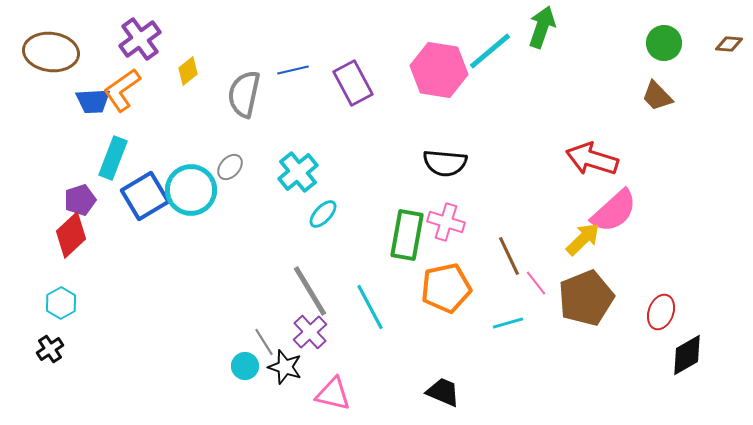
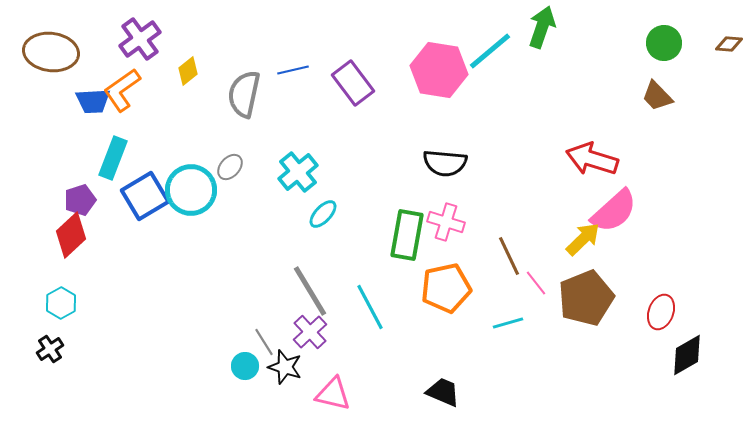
purple rectangle at (353, 83): rotated 9 degrees counterclockwise
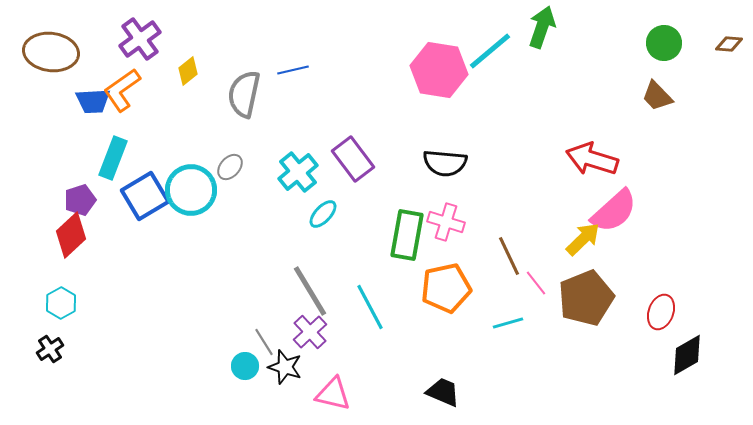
purple rectangle at (353, 83): moved 76 px down
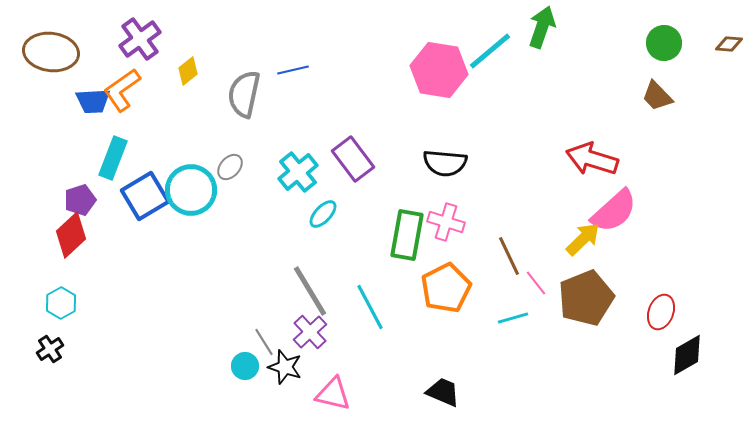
orange pentagon at (446, 288): rotated 15 degrees counterclockwise
cyan line at (508, 323): moved 5 px right, 5 px up
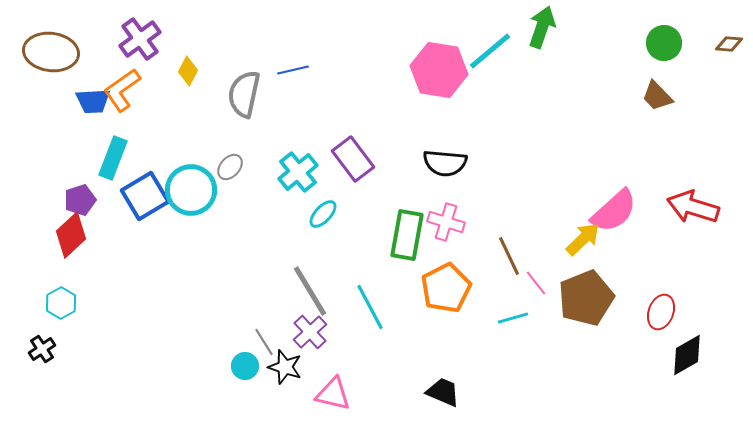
yellow diamond at (188, 71): rotated 24 degrees counterclockwise
red arrow at (592, 159): moved 101 px right, 48 px down
black cross at (50, 349): moved 8 px left
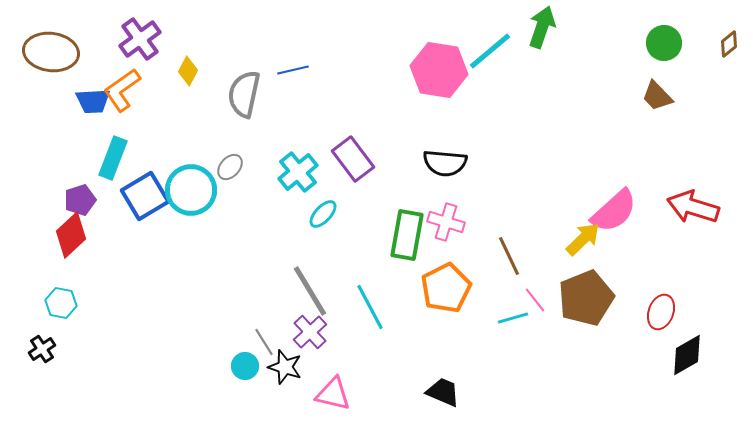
brown diamond at (729, 44): rotated 44 degrees counterclockwise
pink line at (536, 283): moved 1 px left, 17 px down
cyan hexagon at (61, 303): rotated 20 degrees counterclockwise
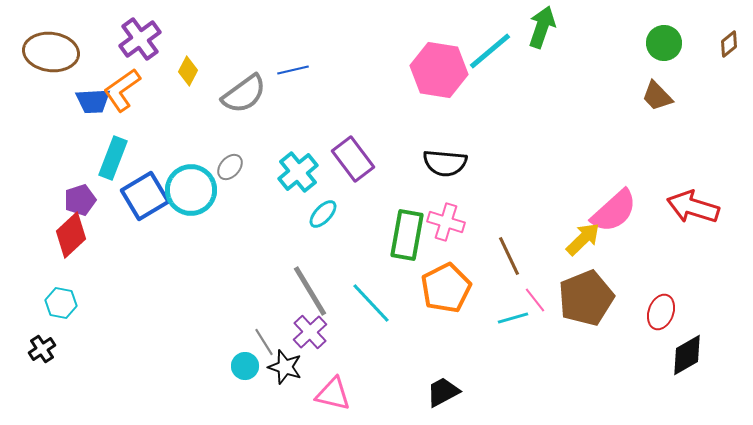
gray semicircle at (244, 94): rotated 138 degrees counterclockwise
cyan line at (370, 307): moved 1 px right, 4 px up; rotated 15 degrees counterclockwise
black trapezoid at (443, 392): rotated 51 degrees counterclockwise
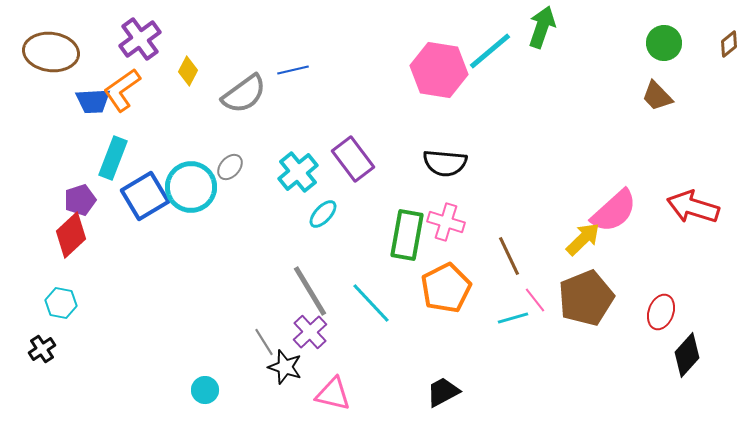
cyan circle at (191, 190): moved 3 px up
black diamond at (687, 355): rotated 18 degrees counterclockwise
cyan circle at (245, 366): moved 40 px left, 24 px down
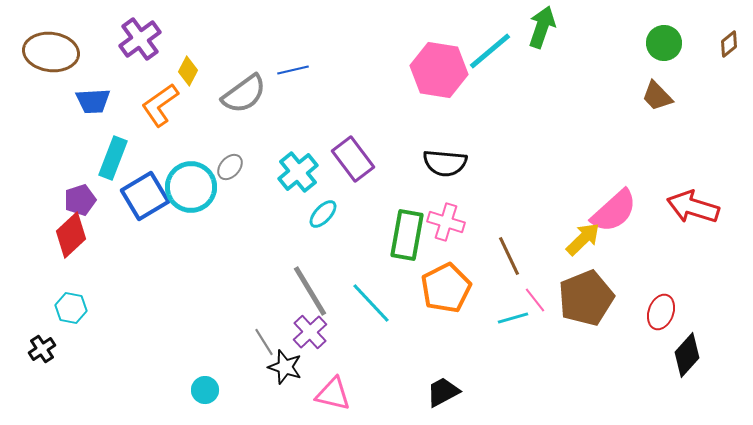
orange L-shape at (122, 90): moved 38 px right, 15 px down
cyan hexagon at (61, 303): moved 10 px right, 5 px down
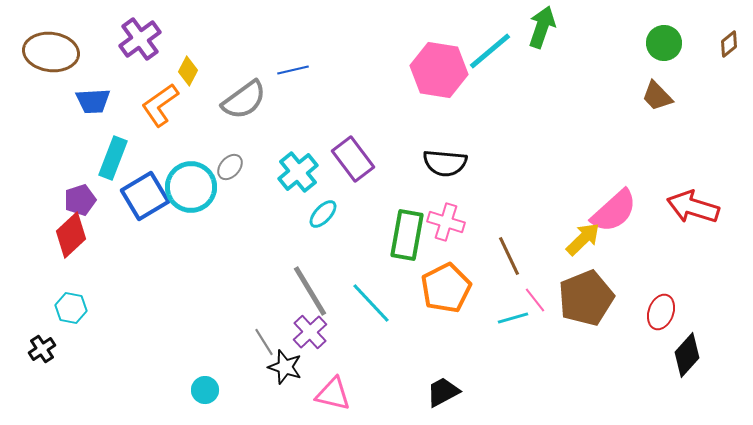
gray semicircle at (244, 94): moved 6 px down
